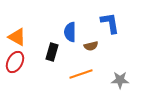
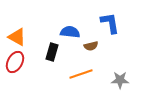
blue semicircle: rotated 96 degrees clockwise
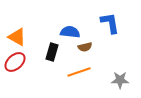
brown semicircle: moved 6 px left, 1 px down
red ellipse: rotated 20 degrees clockwise
orange line: moved 2 px left, 2 px up
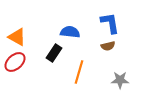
brown semicircle: moved 23 px right, 1 px up
black rectangle: moved 2 px right, 1 px down; rotated 18 degrees clockwise
orange line: rotated 55 degrees counterclockwise
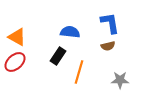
black rectangle: moved 4 px right, 3 px down
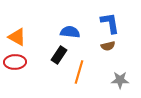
black rectangle: moved 1 px right, 1 px up
red ellipse: rotated 40 degrees clockwise
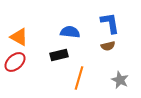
orange triangle: moved 2 px right
black rectangle: rotated 42 degrees clockwise
red ellipse: rotated 40 degrees counterclockwise
orange line: moved 6 px down
gray star: rotated 24 degrees clockwise
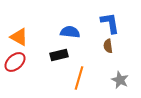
brown semicircle: rotated 96 degrees clockwise
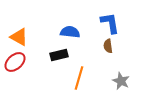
gray star: moved 1 px right, 1 px down
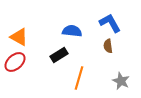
blue L-shape: rotated 20 degrees counterclockwise
blue semicircle: moved 2 px right, 1 px up
black rectangle: rotated 18 degrees counterclockwise
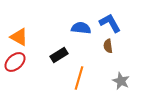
blue semicircle: moved 9 px right, 3 px up
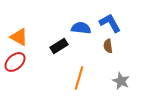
black rectangle: moved 9 px up
